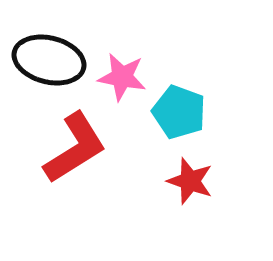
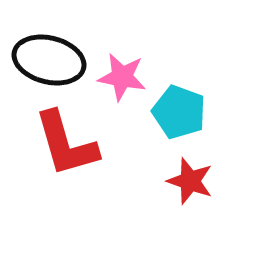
red L-shape: moved 9 px left, 4 px up; rotated 106 degrees clockwise
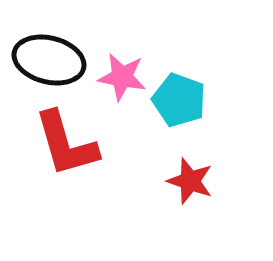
cyan pentagon: moved 12 px up
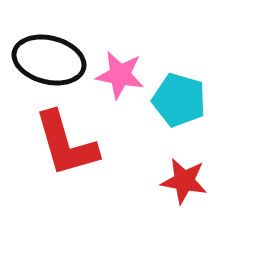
pink star: moved 2 px left, 2 px up
cyan pentagon: rotated 4 degrees counterclockwise
red star: moved 6 px left; rotated 9 degrees counterclockwise
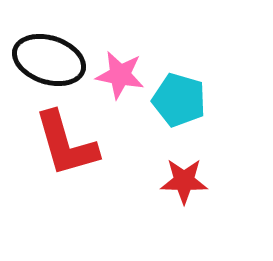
black ellipse: rotated 4 degrees clockwise
red star: rotated 9 degrees counterclockwise
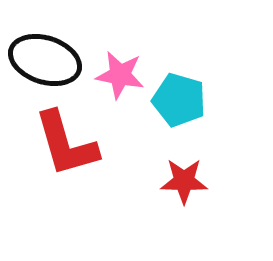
black ellipse: moved 4 px left
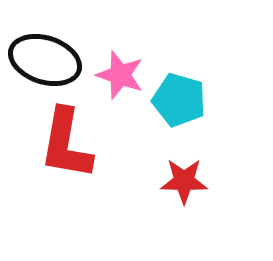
pink star: rotated 9 degrees clockwise
red L-shape: rotated 26 degrees clockwise
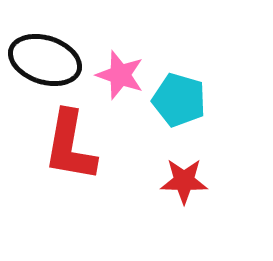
red L-shape: moved 4 px right, 2 px down
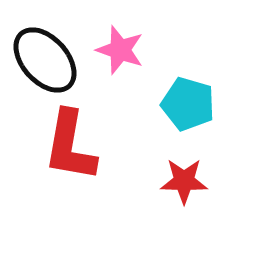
black ellipse: rotated 30 degrees clockwise
pink star: moved 25 px up
cyan pentagon: moved 9 px right, 4 px down
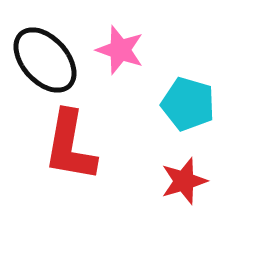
red star: rotated 18 degrees counterclockwise
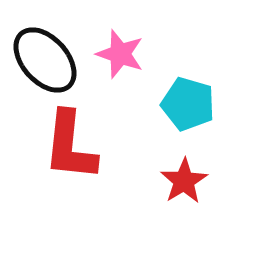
pink star: moved 4 px down
red L-shape: rotated 4 degrees counterclockwise
red star: rotated 15 degrees counterclockwise
